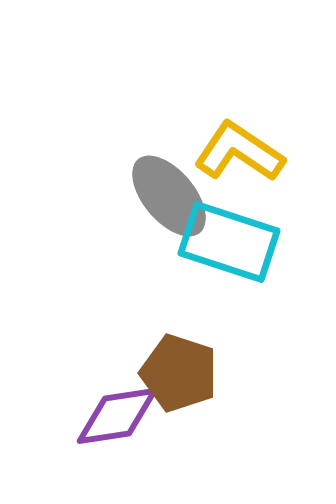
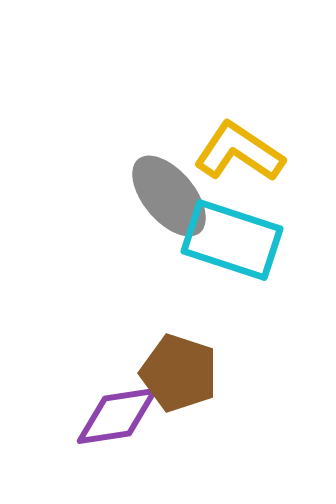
cyan rectangle: moved 3 px right, 2 px up
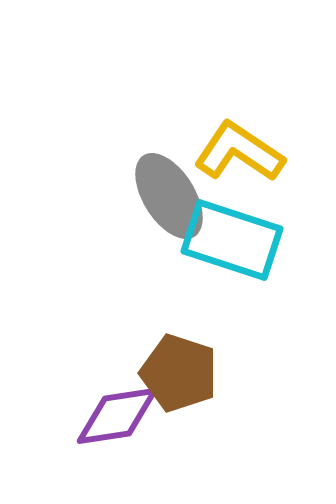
gray ellipse: rotated 8 degrees clockwise
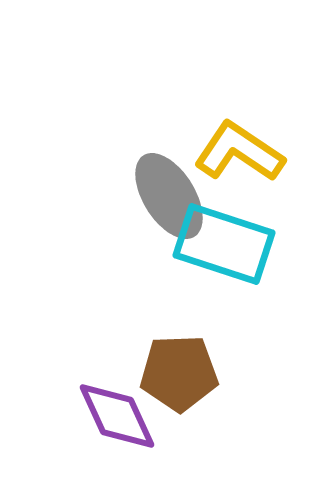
cyan rectangle: moved 8 px left, 4 px down
brown pentagon: rotated 20 degrees counterclockwise
purple diamond: rotated 74 degrees clockwise
